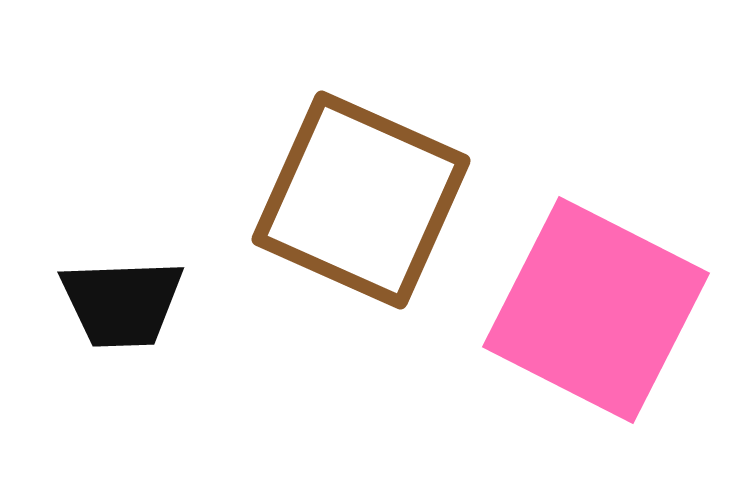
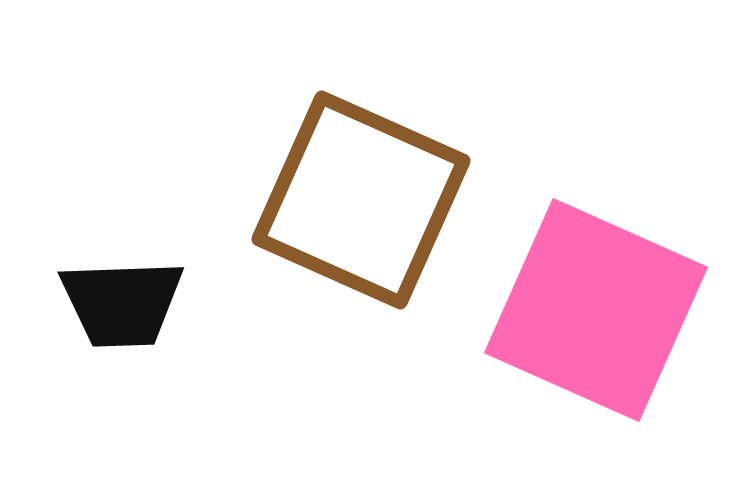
pink square: rotated 3 degrees counterclockwise
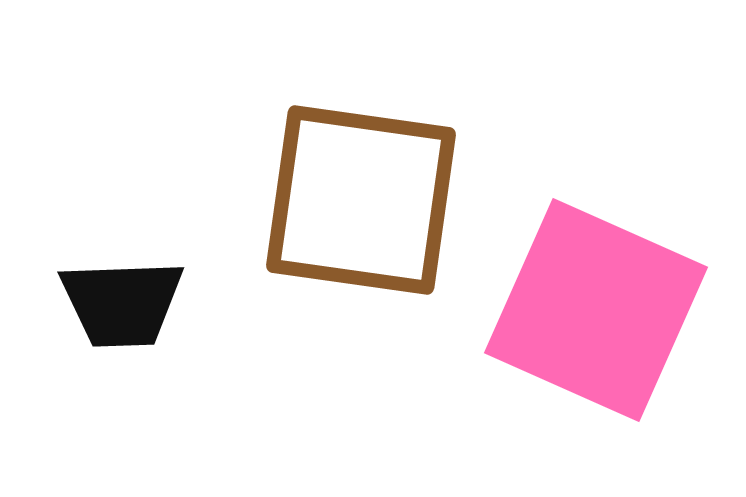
brown square: rotated 16 degrees counterclockwise
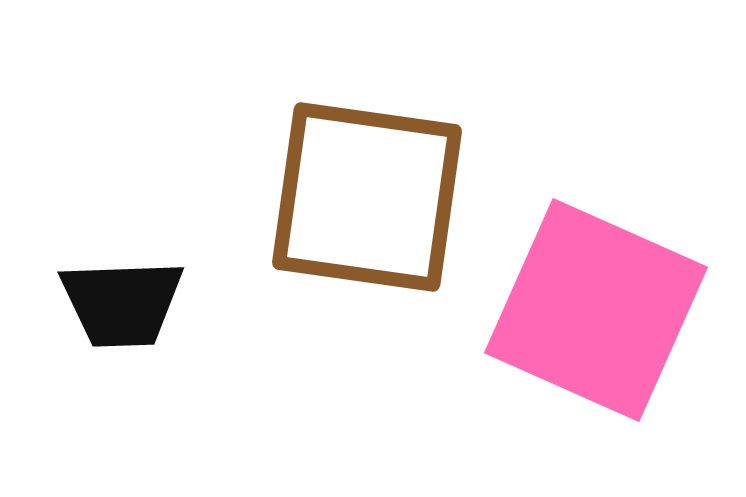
brown square: moved 6 px right, 3 px up
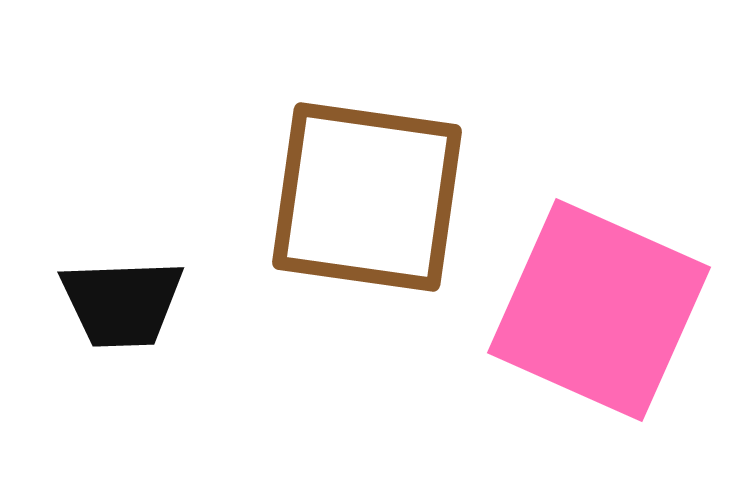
pink square: moved 3 px right
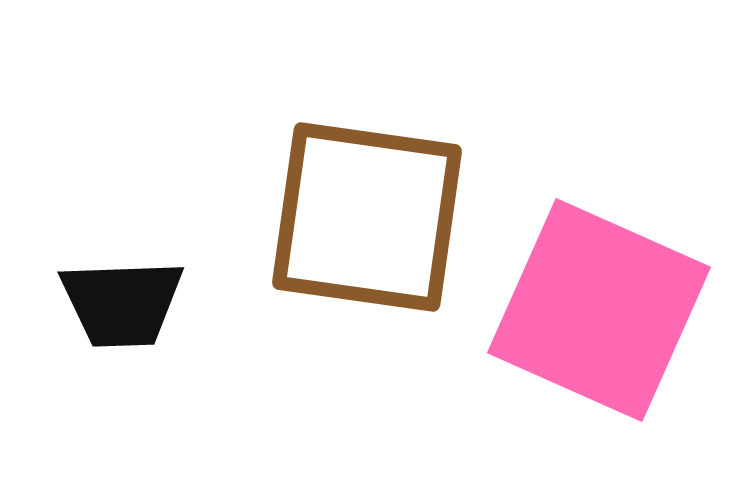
brown square: moved 20 px down
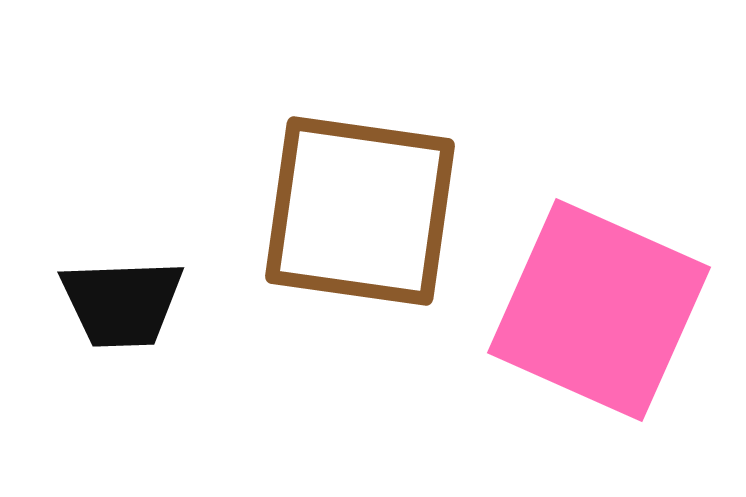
brown square: moved 7 px left, 6 px up
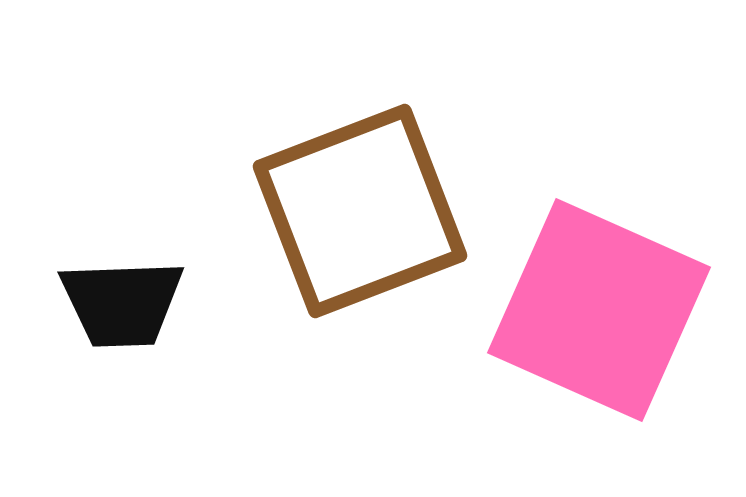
brown square: rotated 29 degrees counterclockwise
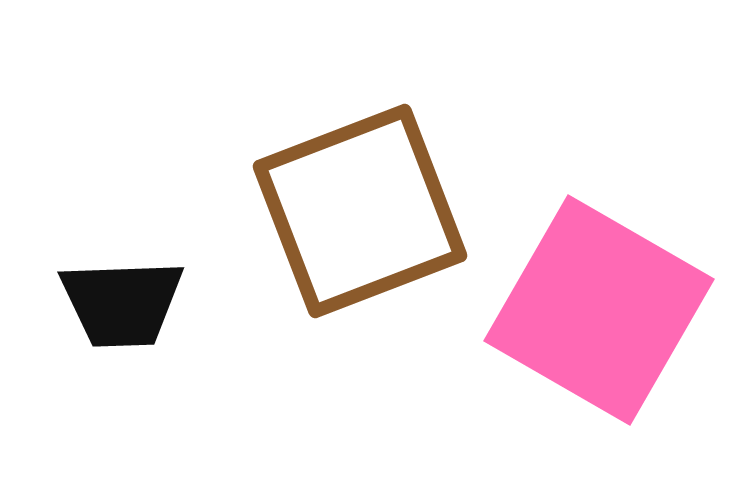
pink square: rotated 6 degrees clockwise
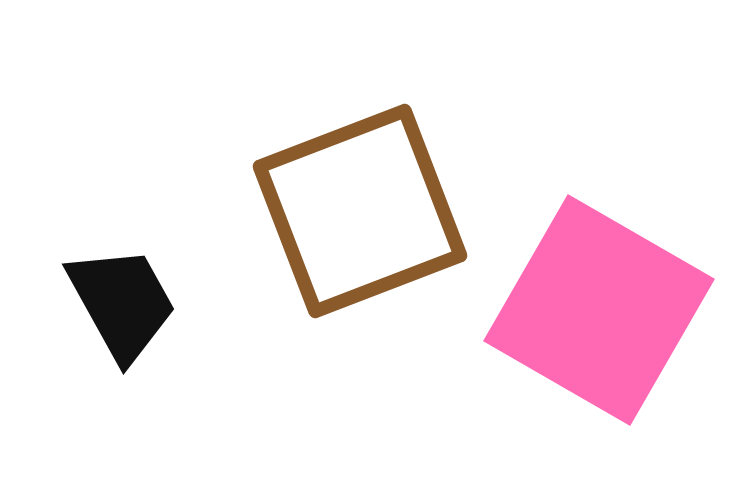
black trapezoid: rotated 117 degrees counterclockwise
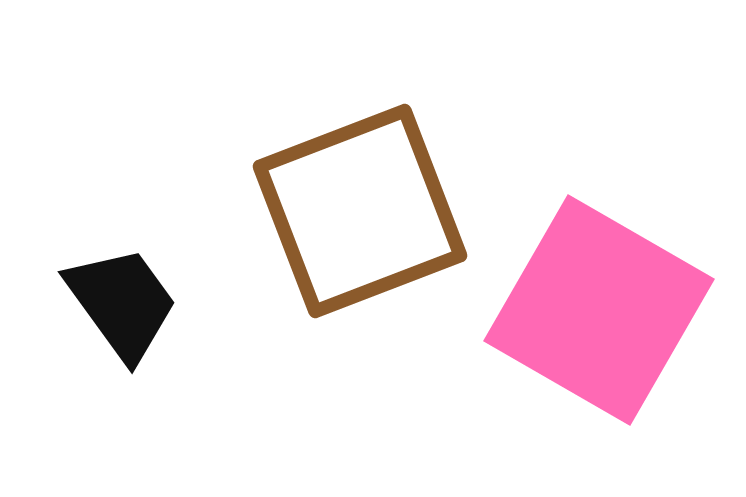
black trapezoid: rotated 7 degrees counterclockwise
